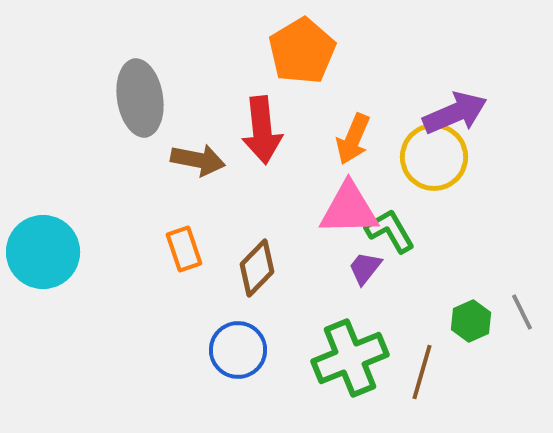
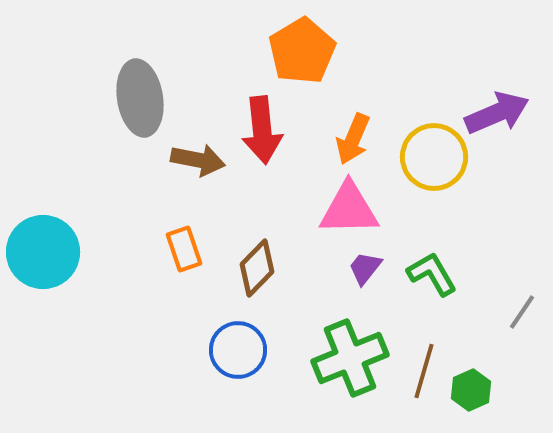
purple arrow: moved 42 px right
green L-shape: moved 42 px right, 43 px down
gray line: rotated 60 degrees clockwise
green hexagon: moved 69 px down
brown line: moved 2 px right, 1 px up
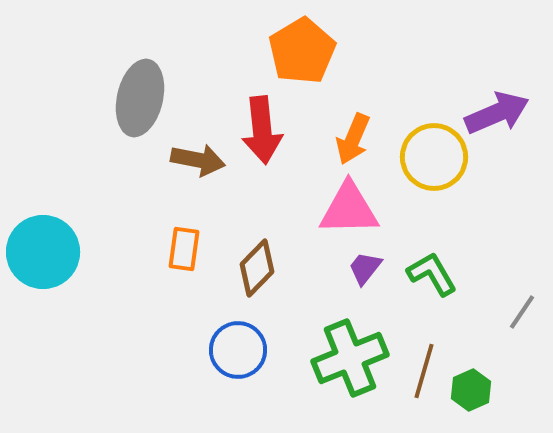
gray ellipse: rotated 22 degrees clockwise
orange rectangle: rotated 27 degrees clockwise
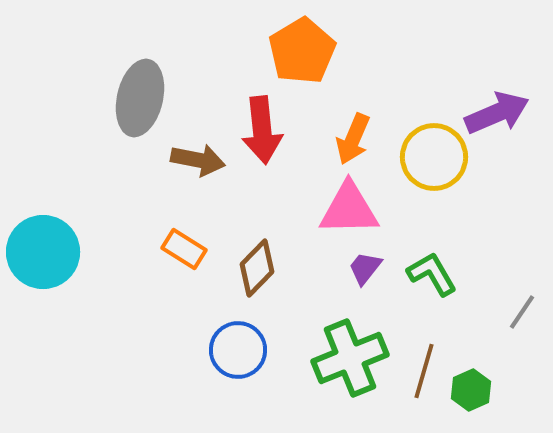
orange rectangle: rotated 66 degrees counterclockwise
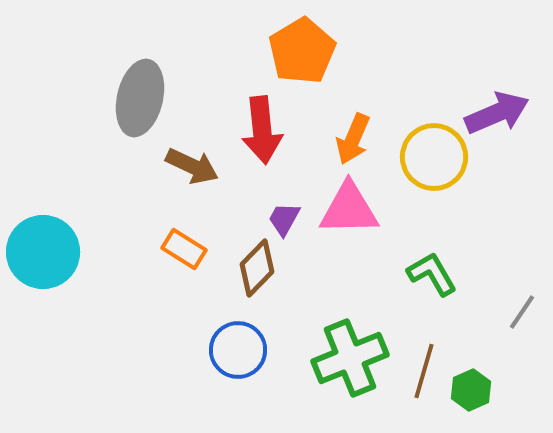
brown arrow: moved 6 px left, 6 px down; rotated 14 degrees clockwise
purple trapezoid: moved 81 px left, 49 px up; rotated 9 degrees counterclockwise
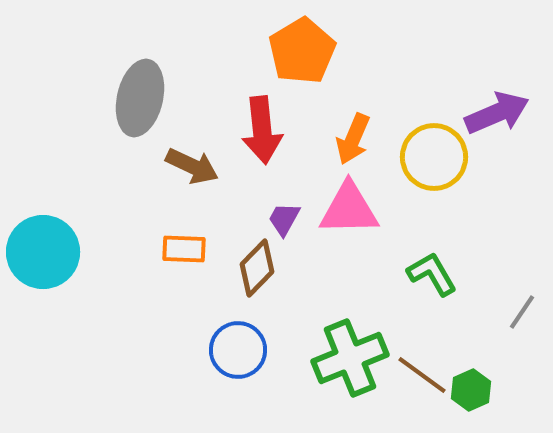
orange rectangle: rotated 30 degrees counterclockwise
brown line: moved 2 px left, 4 px down; rotated 70 degrees counterclockwise
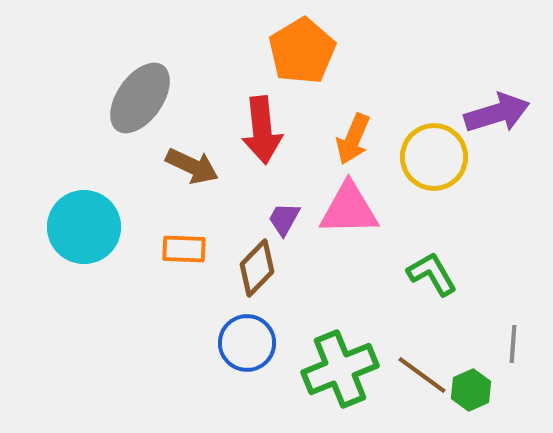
gray ellipse: rotated 22 degrees clockwise
purple arrow: rotated 6 degrees clockwise
cyan circle: moved 41 px right, 25 px up
gray line: moved 9 px left, 32 px down; rotated 30 degrees counterclockwise
blue circle: moved 9 px right, 7 px up
green cross: moved 10 px left, 11 px down
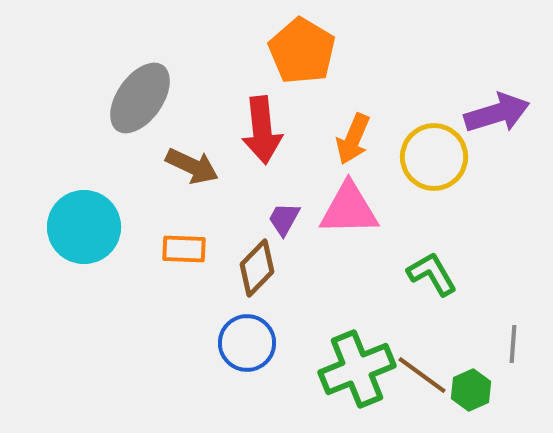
orange pentagon: rotated 10 degrees counterclockwise
green cross: moved 17 px right
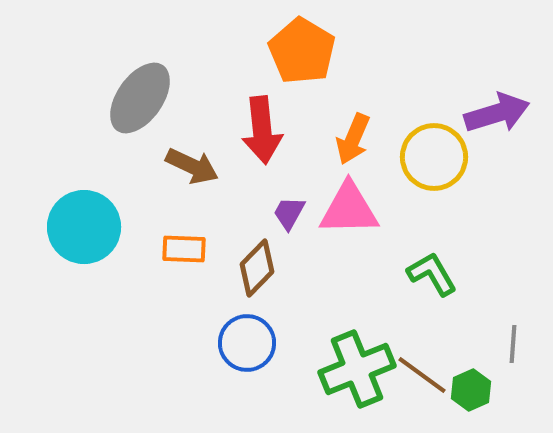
purple trapezoid: moved 5 px right, 6 px up
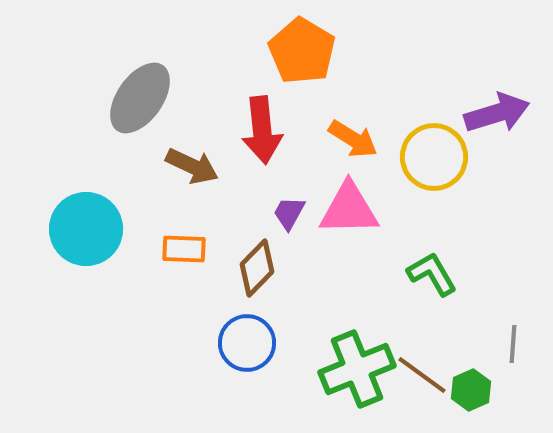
orange arrow: rotated 81 degrees counterclockwise
cyan circle: moved 2 px right, 2 px down
